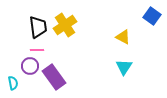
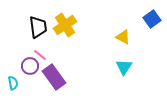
blue square: moved 3 px down; rotated 18 degrees clockwise
pink line: moved 3 px right, 5 px down; rotated 40 degrees clockwise
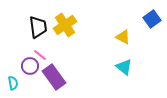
cyan triangle: rotated 24 degrees counterclockwise
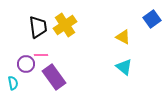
pink line: moved 1 px right; rotated 40 degrees counterclockwise
purple circle: moved 4 px left, 2 px up
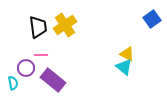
yellow triangle: moved 4 px right, 17 px down
purple circle: moved 4 px down
purple rectangle: moved 1 px left, 3 px down; rotated 15 degrees counterclockwise
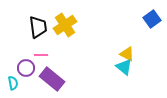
purple rectangle: moved 1 px left, 1 px up
